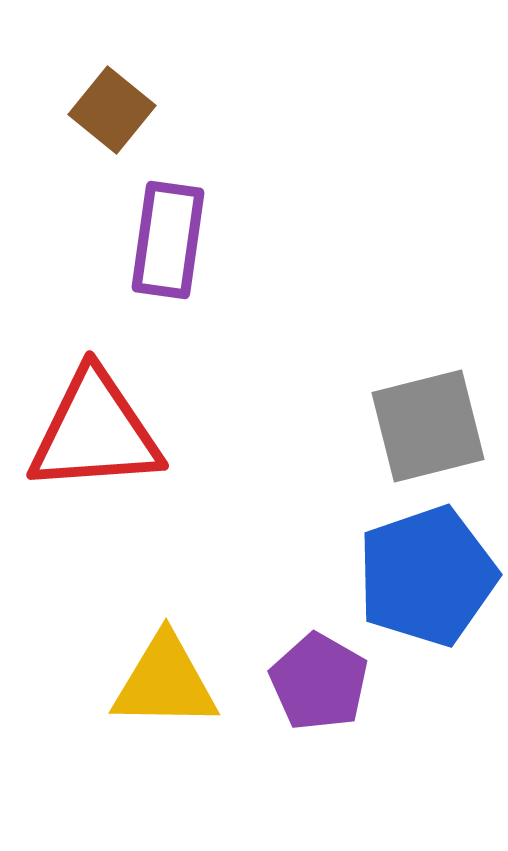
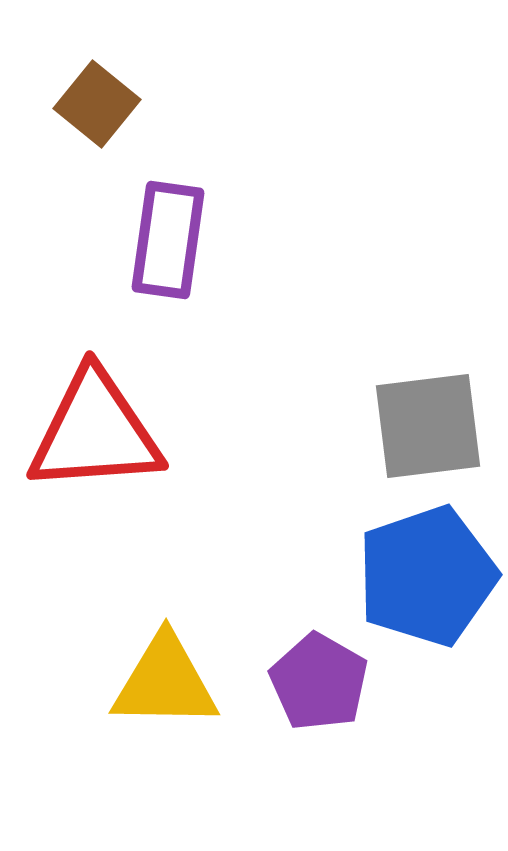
brown square: moved 15 px left, 6 px up
gray square: rotated 7 degrees clockwise
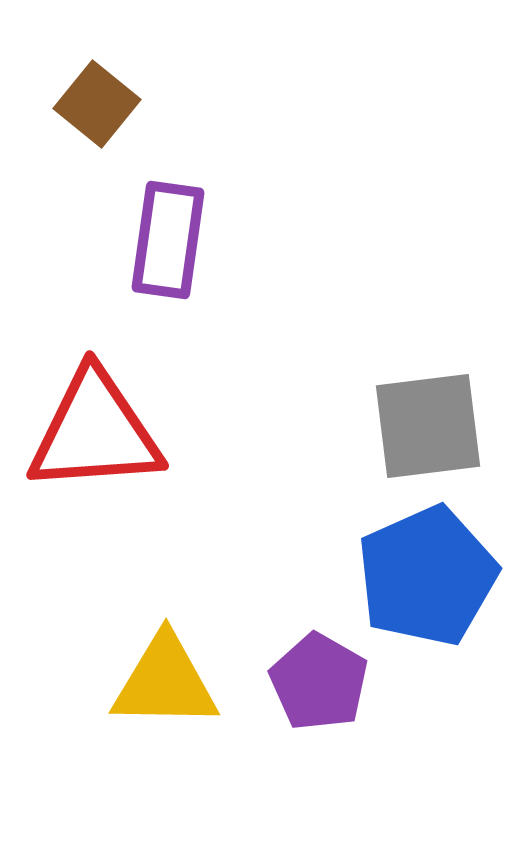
blue pentagon: rotated 5 degrees counterclockwise
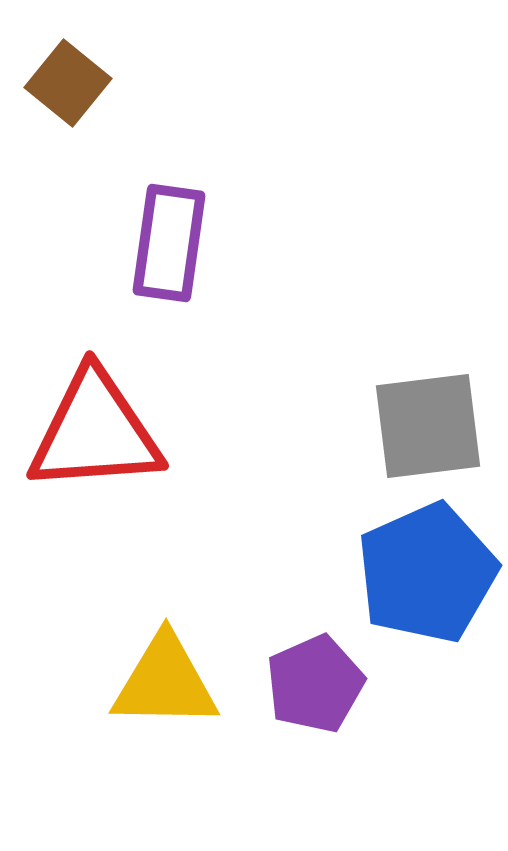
brown square: moved 29 px left, 21 px up
purple rectangle: moved 1 px right, 3 px down
blue pentagon: moved 3 px up
purple pentagon: moved 4 px left, 2 px down; rotated 18 degrees clockwise
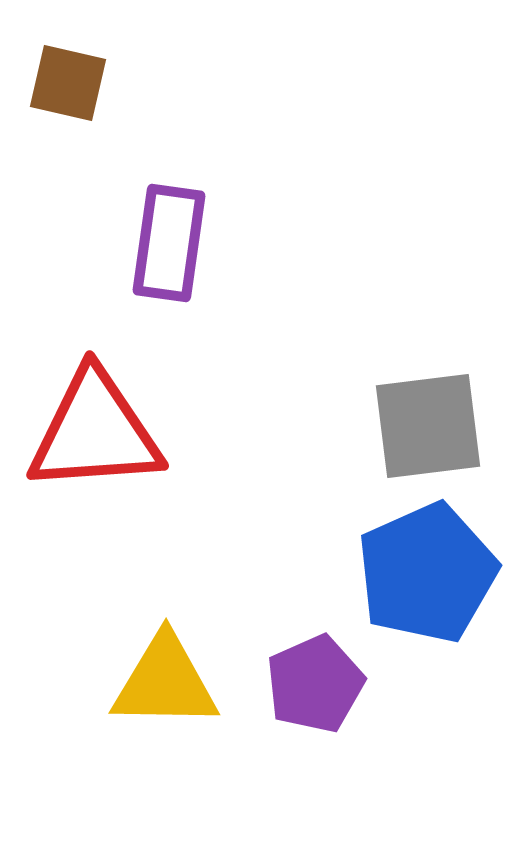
brown square: rotated 26 degrees counterclockwise
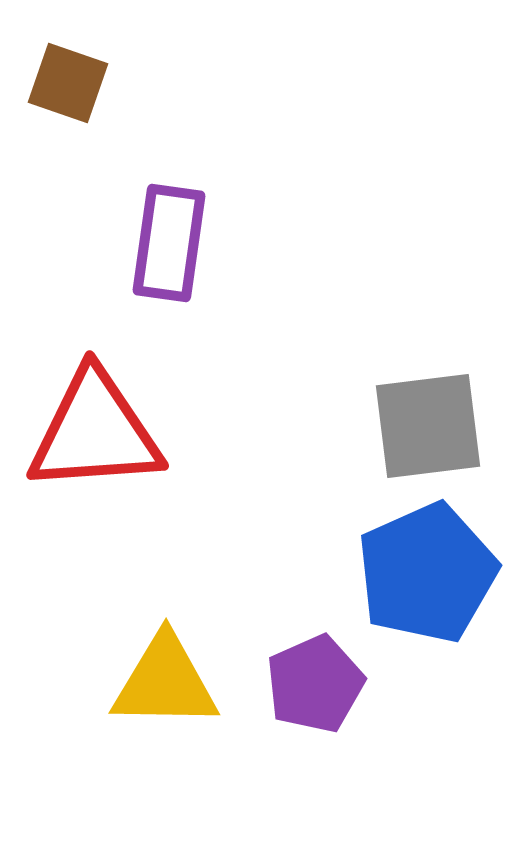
brown square: rotated 6 degrees clockwise
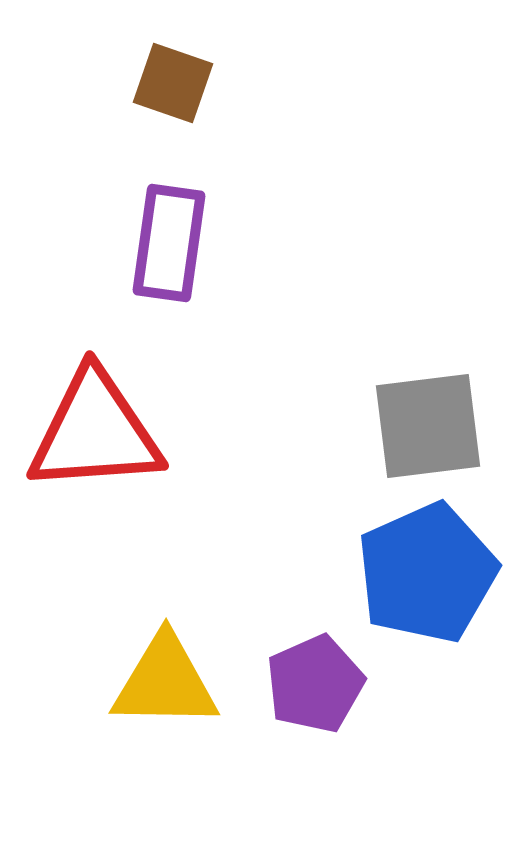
brown square: moved 105 px right
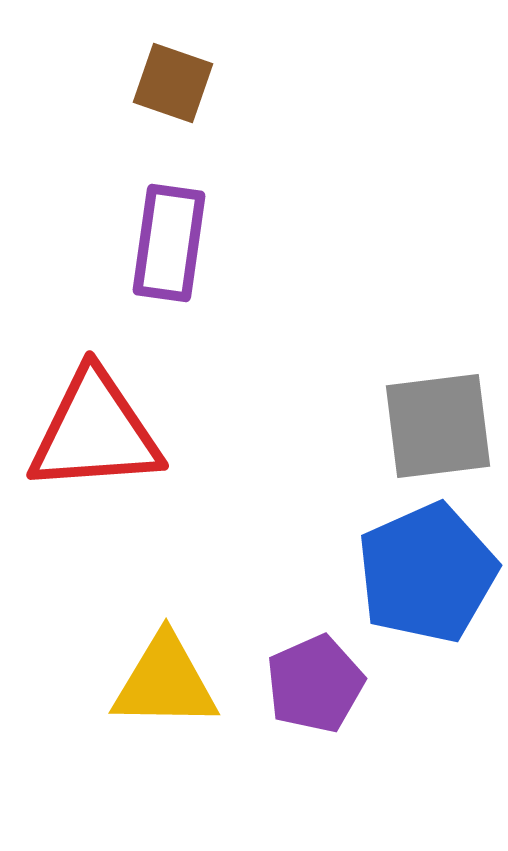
gray square: moved 10 px right
